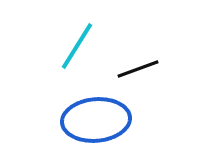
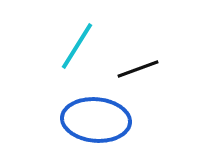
blue ellipse: rotated 10 degrees clockwise
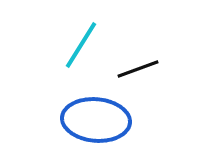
cyan line: moved 4 px right, 1 px up
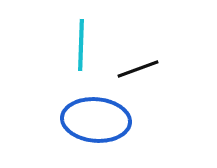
cyan line: rotated 30 degrees counterclockwise
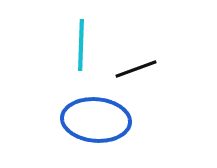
black line: moved 2 px left
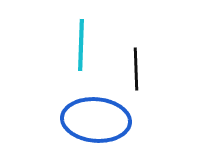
black line: rotated 72 degrees counterclockwise
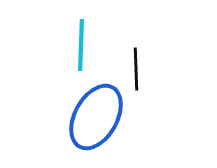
blue ellipse: moved 3 px up; rotated 66 degrees counterclockwise
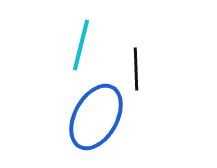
cyan line: rotated 12 degrees clockwise
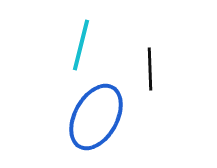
black line: moved 14 px right
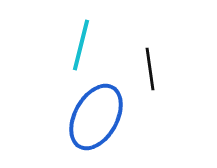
black line: rotated 6 degrees counterclockwise
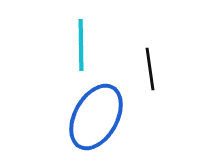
cyan line: rotated 15 degrees counterclockwise
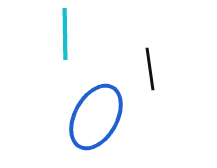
cyan line: moved 16 px left, 11 px up
